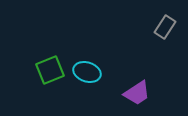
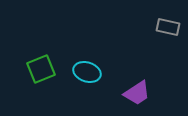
gray rectangle: moved 3 px right; rotated 70 degrees clockwise
green square: moved 9 px left, 1 px up
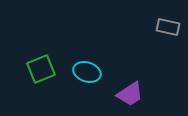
purple trapezoid: moved 7 px left, 1 px down
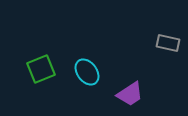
gray rectangle: moved 16 px down
cyan ellipse: rotated 36 degrees clockwise
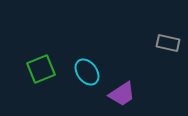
purple trapezoid: moved 8 px left
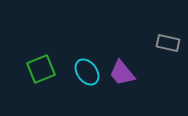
purple trapezoid: moved 21 px up; rotated 84 degrees clockwise
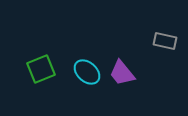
gray rectangle: moved 3 px left, 2 px up
cyan ellipse: rotated 12 degrees counterclockwise
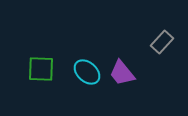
gray rectangle: moved 3 px left, 1 px down; rotated 60 degrees counterclockwise
green square: rotated 24 degrees clockwise
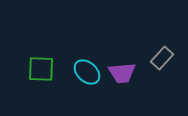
gray rectangle: moved 16 px down
purple trapezoid: rotated 56 degrees counterclockwise
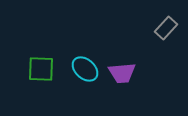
gray rectangle: moved 4 px right, 30 px up
cyan ellipse: moved 2 px left, 3 px up
